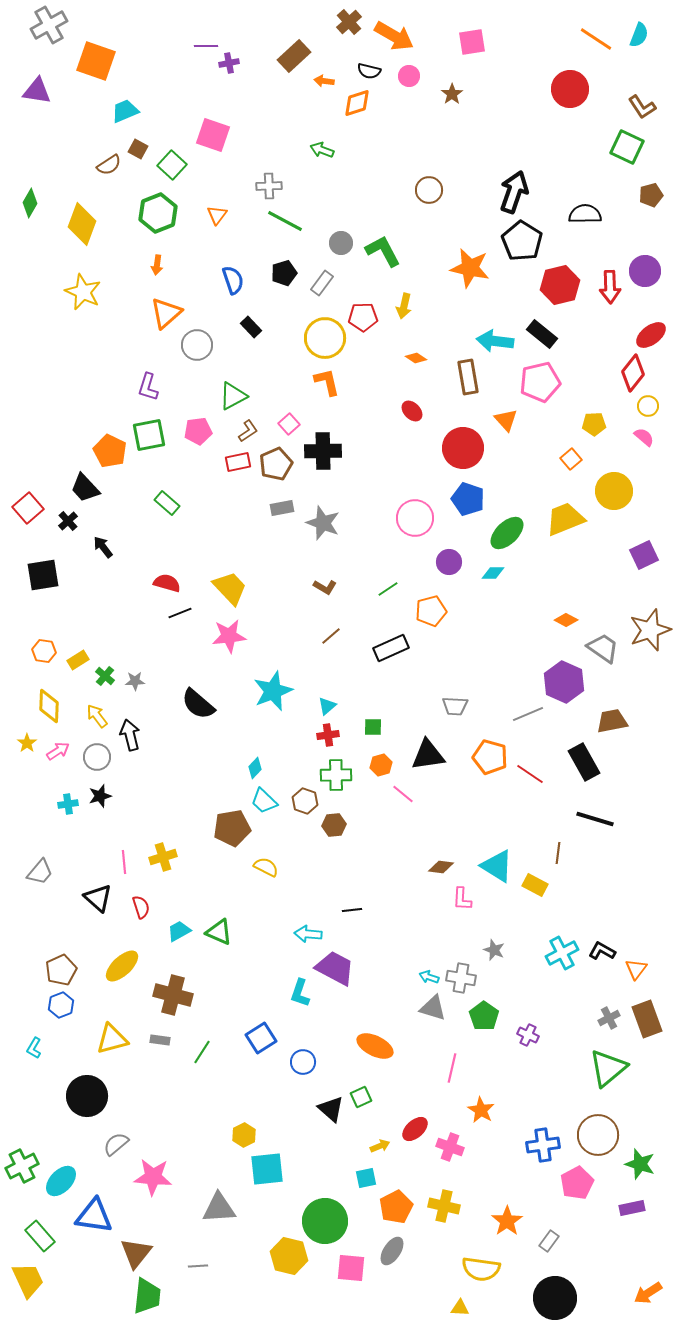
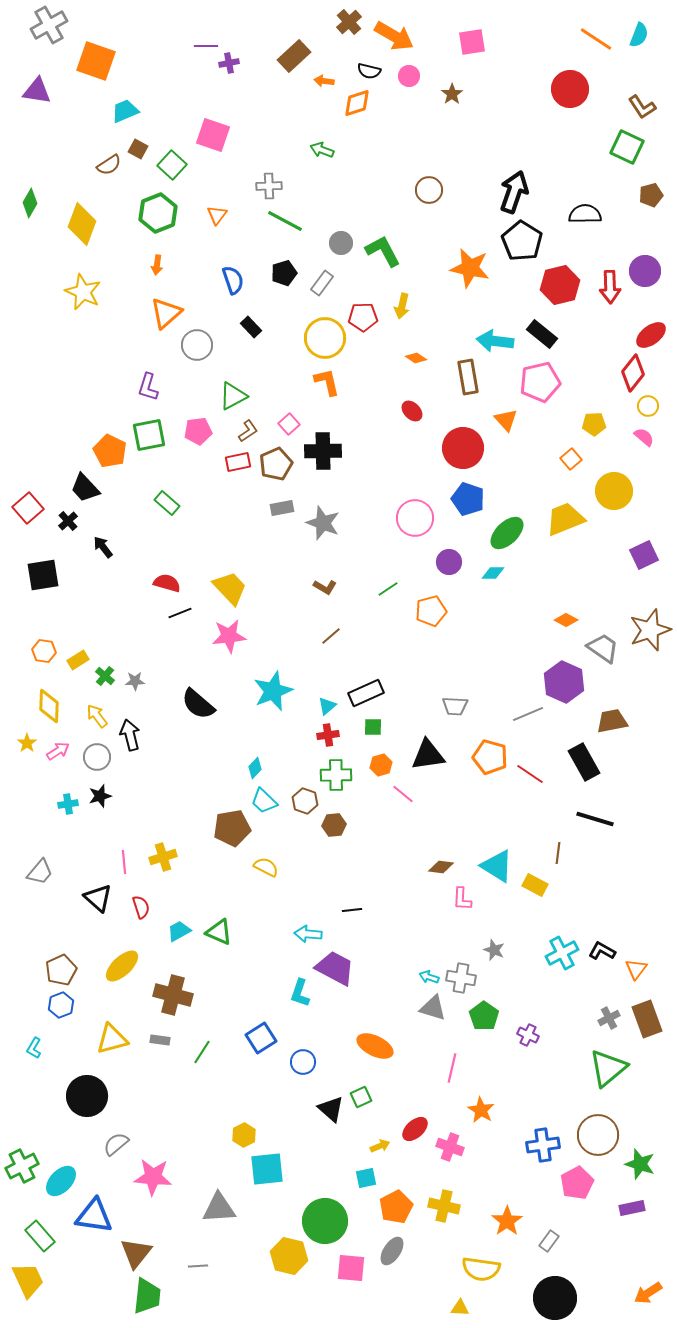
yellow arrow at (404, 306): moved 2 px left
black rectangle at (391, 648): moved 25 px left, 45 px down
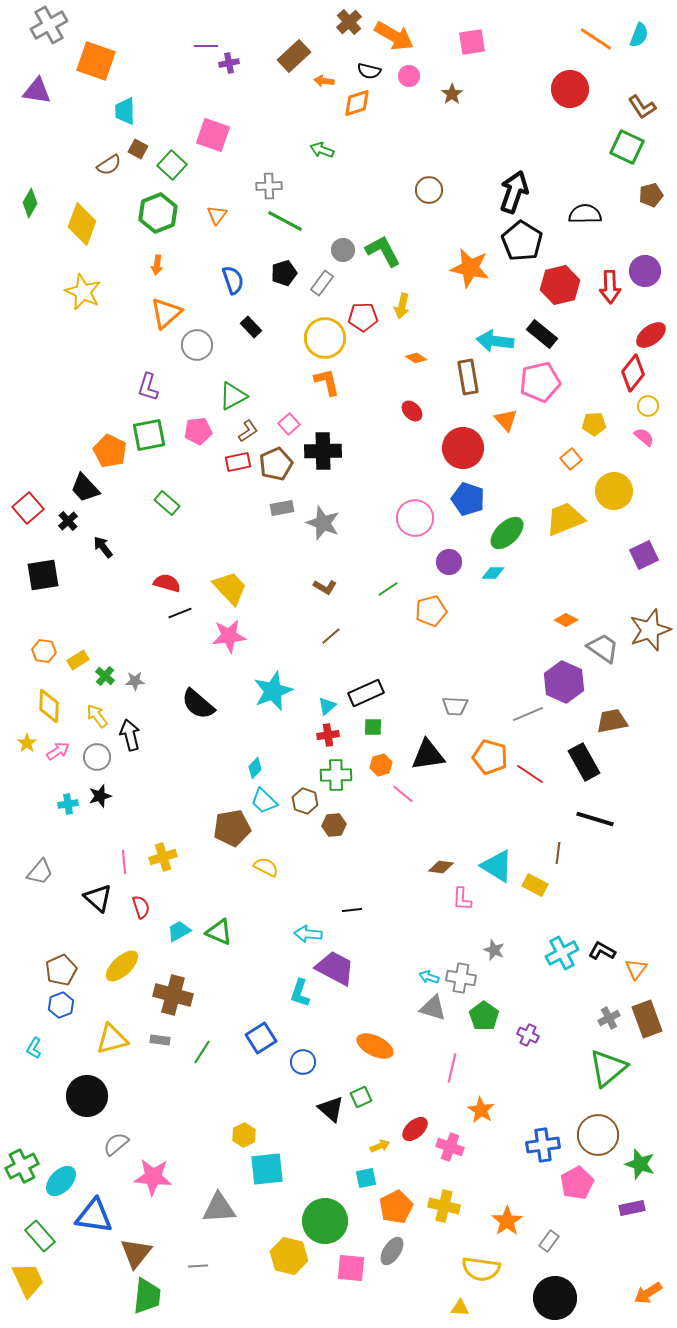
cyan trapezoid at (125, 111): rotated 68 degrees counterclockwise
gray circle at (341, 243): moved 2 px right, 7 px down
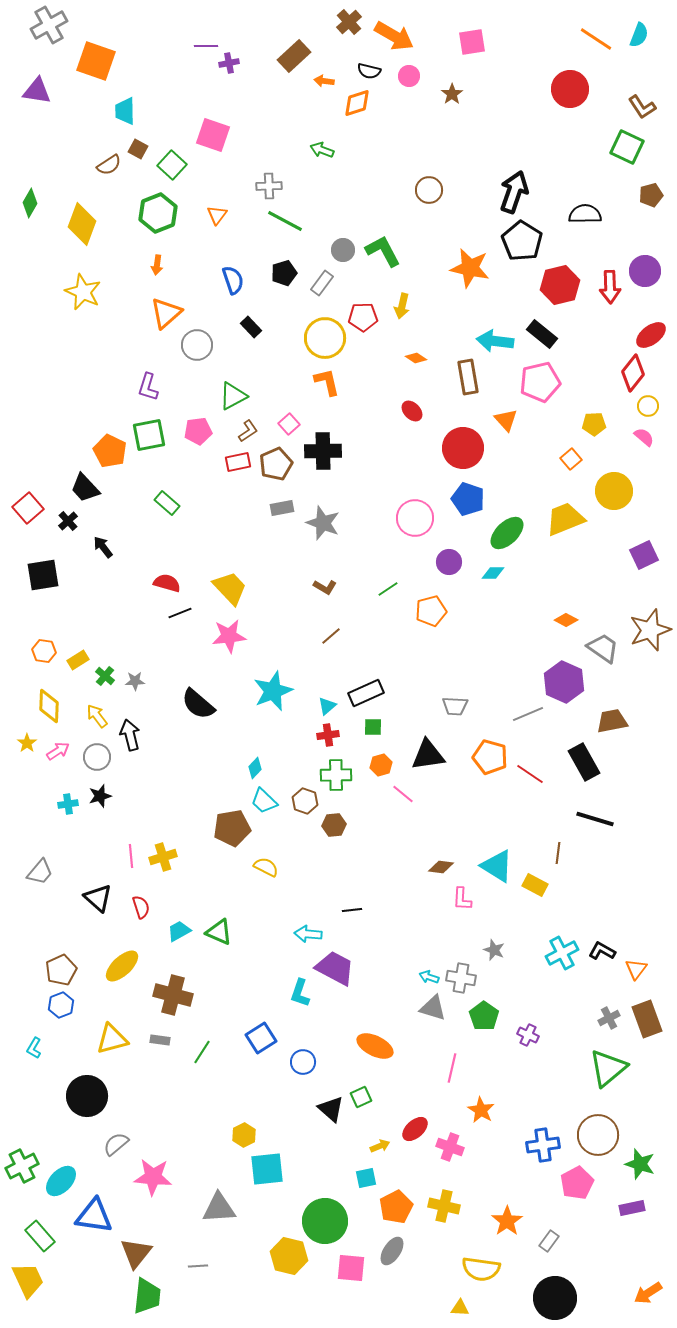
pink line at (124, 862): moved 7 px right, 6 px up
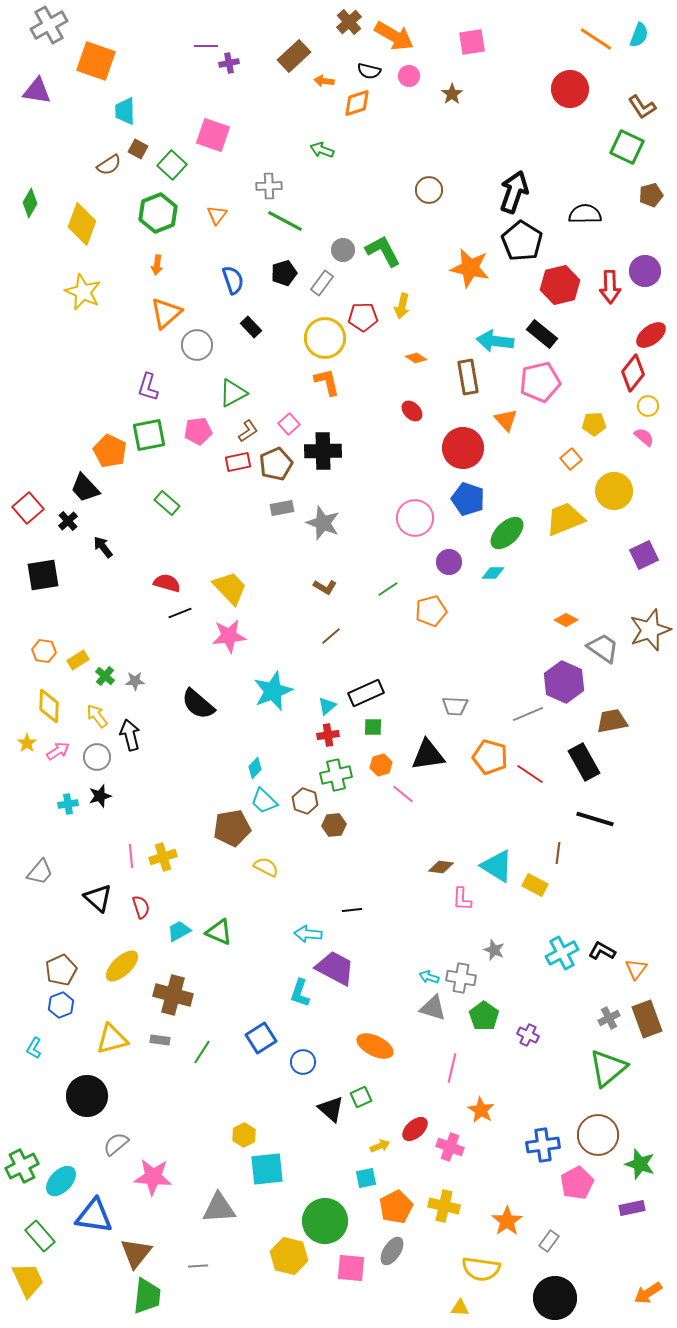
green triangle at (233, 396): moved 3 px up
green cross at (336, 775): rotated 12 degrees counterclockwise
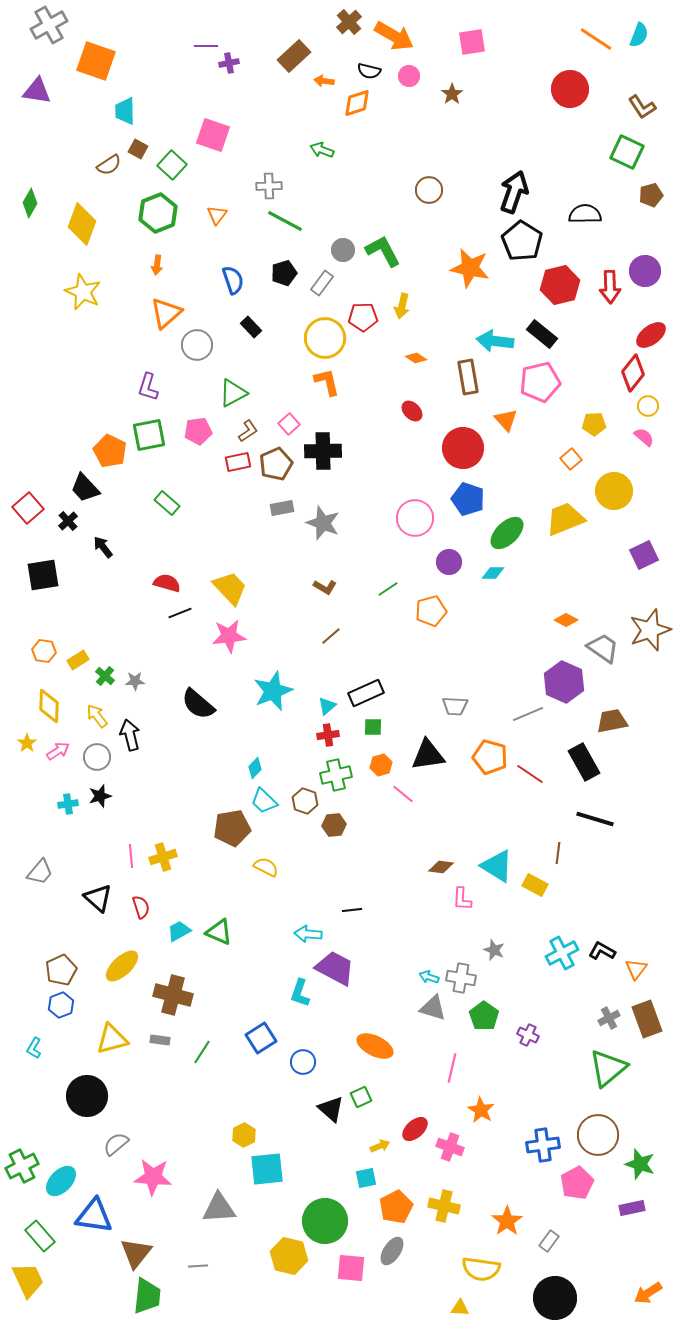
green square at (627, 147): moved 5 px down
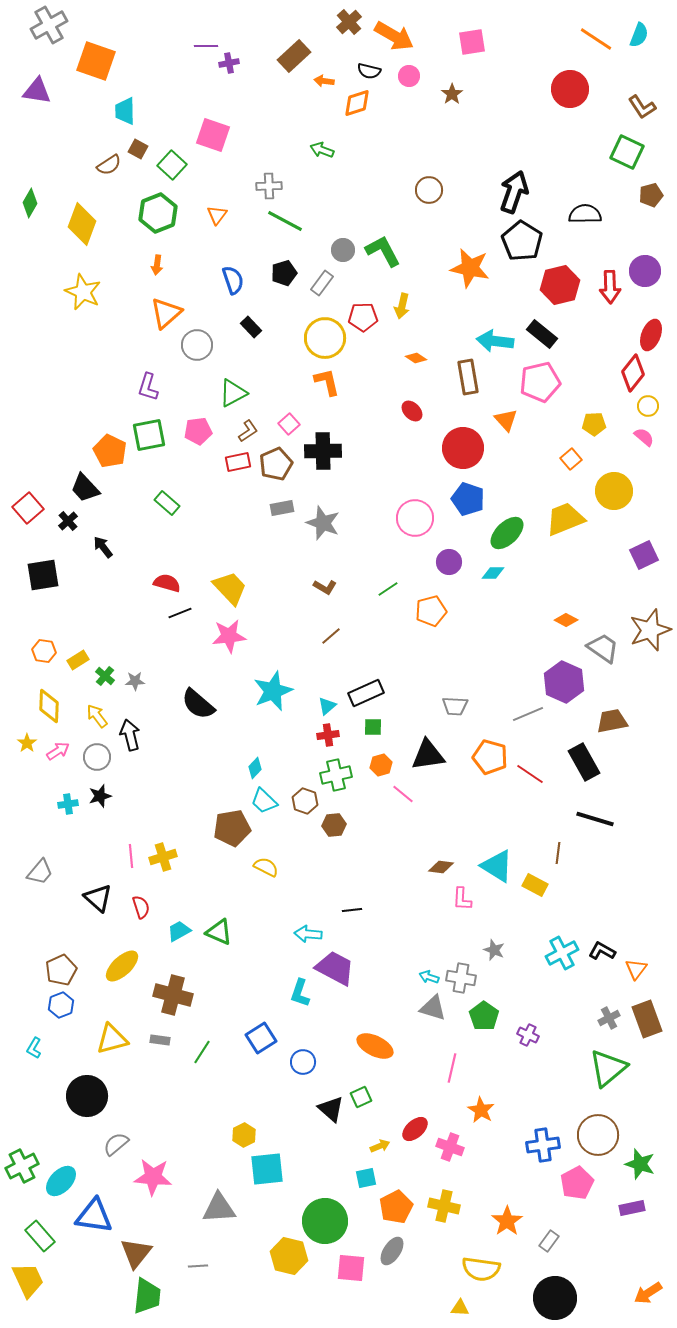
red ellipse at (651, 335): rotated 32 degrees counterclockwise
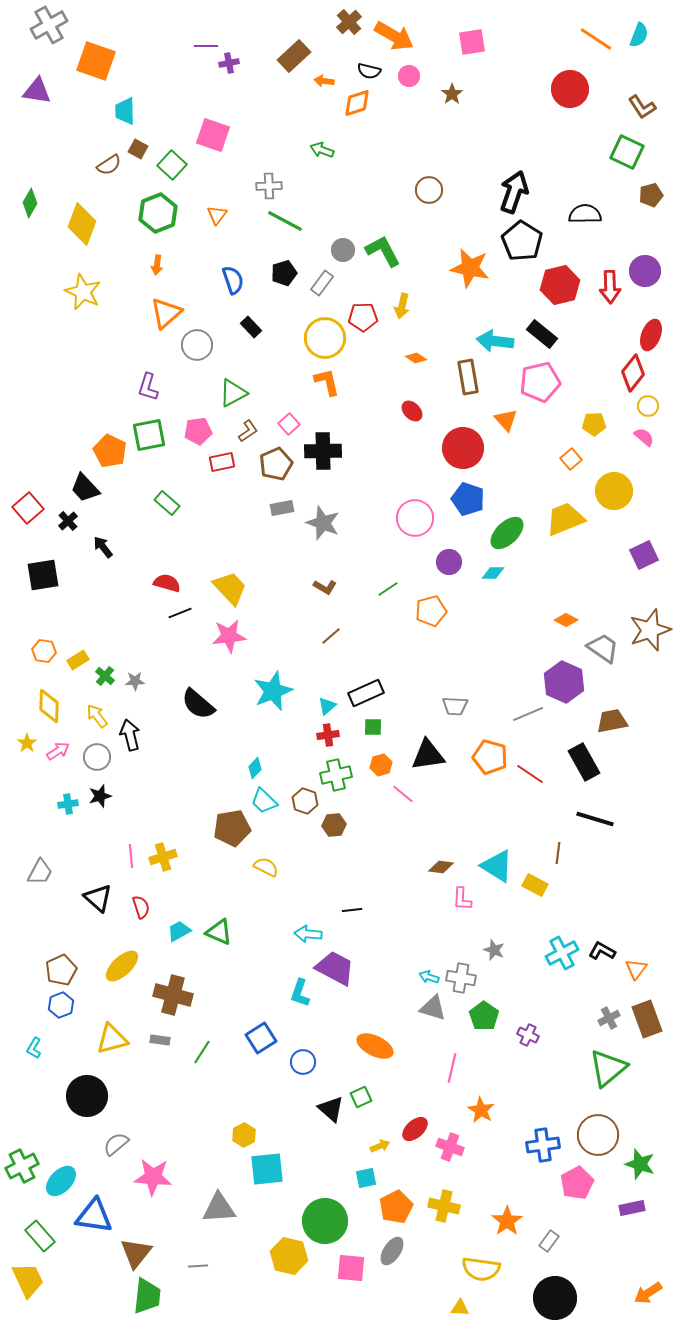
red rectangle at (238, 462): moved 16 px left
gray trapezoid at (40, 872): rotated 12 degrees counterclockwise
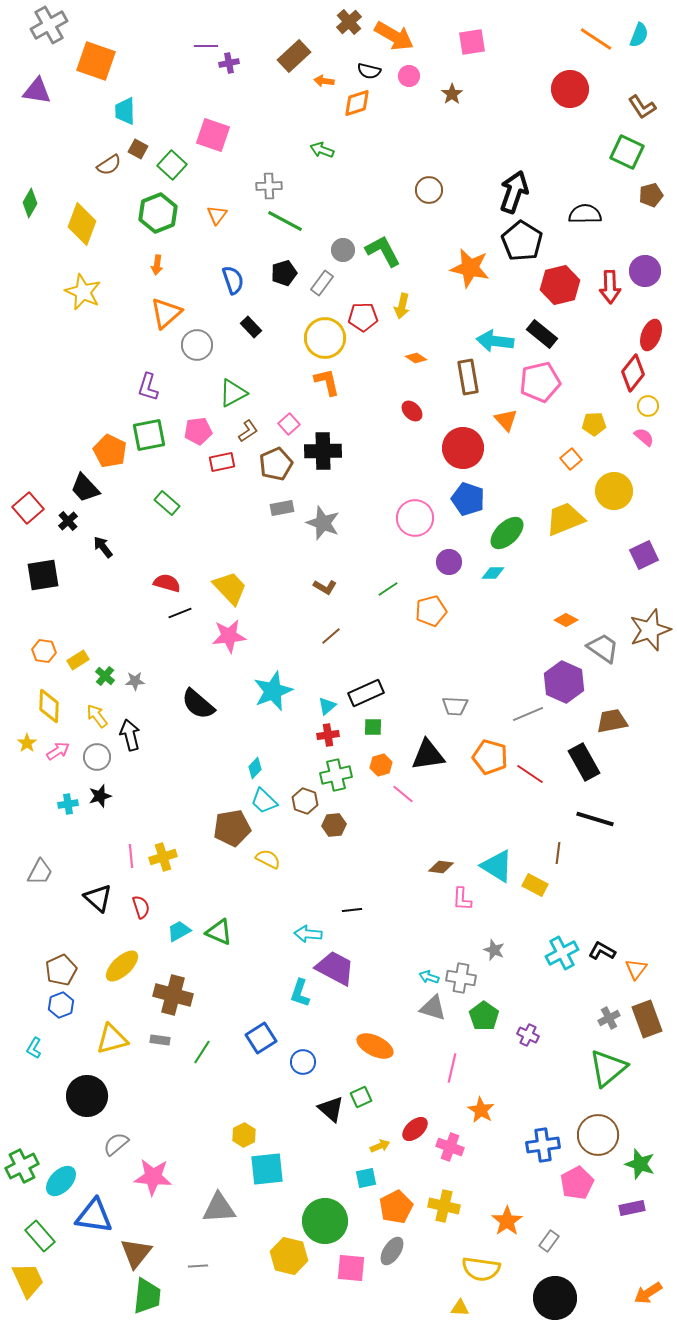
yellow semicircle at (266, 867): moved 2 px right, 8 px up
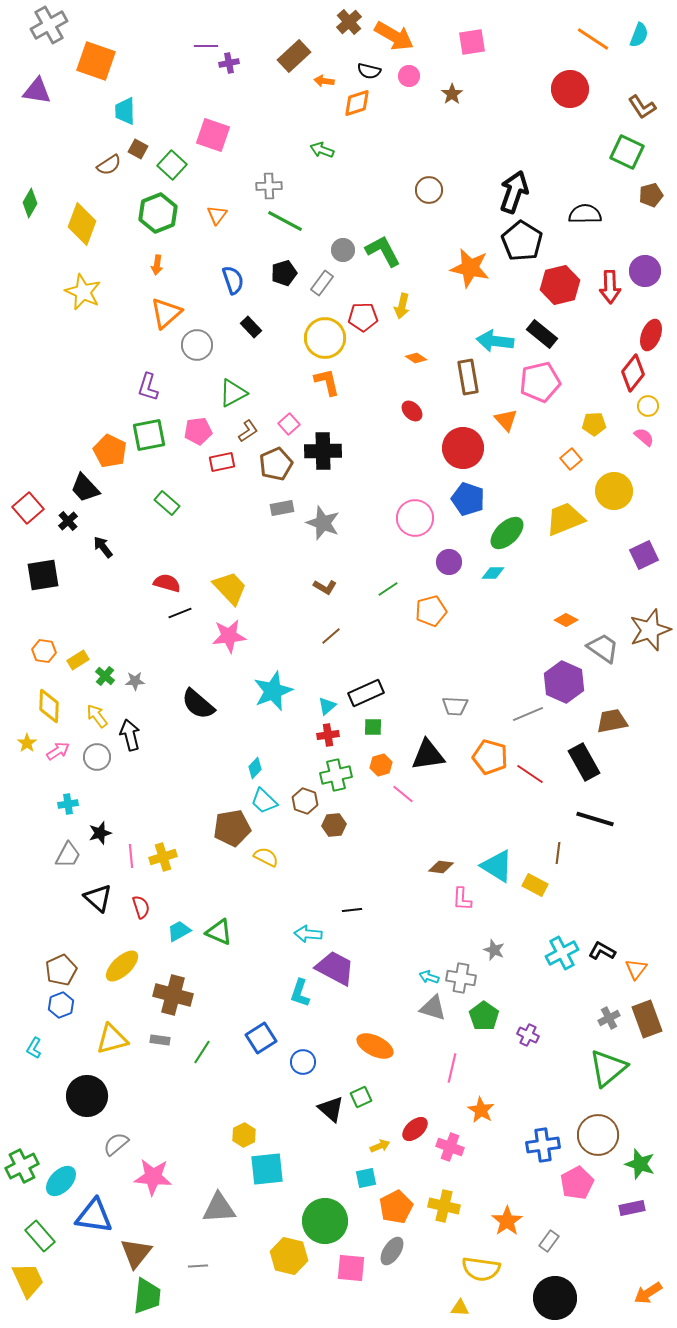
orange line at (596, 39): moved 3 px left
black star at (100, 796): moved 37 px down
yellow semicircle at (268, 859): moved 2 px left, 2 px up
gray trapezoid at (40, 872): moved 28 px right, 17 px up
